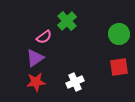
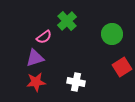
green circle: moved 7 px left
purple triangle: rotated 18 degrees clockwise
red square: moved 3 px right; rotated 24 degrees counterclockwise
white cross: moved 1 px right; rotated 36 degrees clockwise
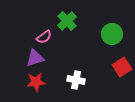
white cross: moved 2 px up
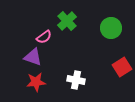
green circle: moved 1 px left, 6 px up
purple triangle: moved 2 px left, 1 px up; rotated 36 degrees clockwise
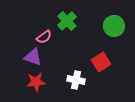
green circle: moved 3 px right, 2 px up
red square: moved 21 px left, 5 px up
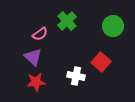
green circle: moved 1 px left
pink semicircle: moved 4 px left, 3 px up
purple triangle: rotated 24 degrees clockwise
red square: rotated 18 degrees counterclockwise
white cross: moved 4 px up
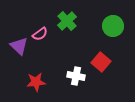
purple triangle: moved 14 px left, 11 px up
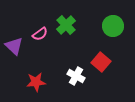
green cross: moved 1 px left, 4 px down
purple triangle: moved 5 px left
white cross: rotated 18 degrees clockwise
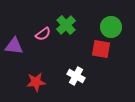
green circle: moved 2 px left, 1 px down
pink semicircle: moved 3 px right
purple triangle: rotated 36 degrees counterclockwise
red square: moved 13 px up; rotated 30 degrees counterclockwise
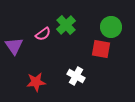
purple triangle: rotated 48 degrees clockwise
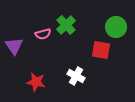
green circle: moved 5 px right
pink semicircle: rotated 21 degrees clockwise
red square: moved 1 px down
red star: rotated 18 degrees clockwise
